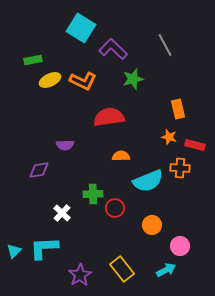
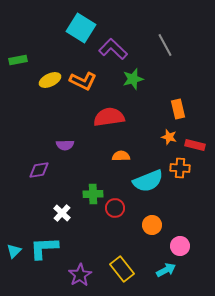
green rectangle: moved 15 px left
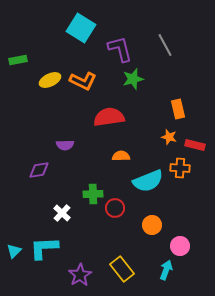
purple L-shape: moved 7 px right; rotated 32 degrees clockwise
cyan arrow: rotated 42 degrees counterclockwise
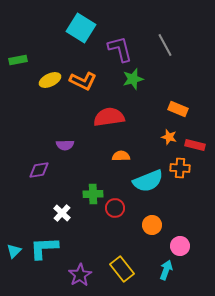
orange rectangle: rotated 54 degrees counterclockwise
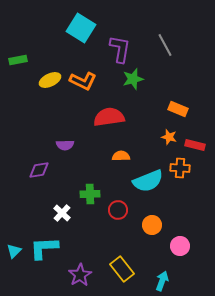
purple L-shape: rotated 24 degrees clockwise
green cross: moved 3 px left
red circle: moved 3 px right, 2 px down
cyan arrow: moved 4 px left, 11 px down
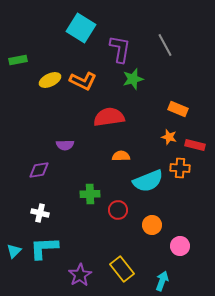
white cross: moved 22 px left; rotated 30 degrees counterclockwise
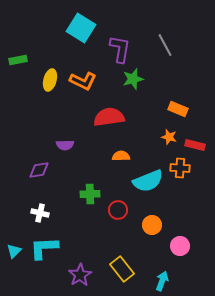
yellow ellipse: rotated 50 degrees counterclockwise
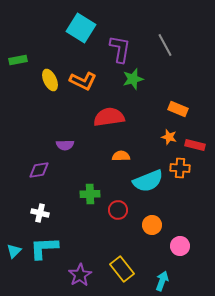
yellow ellipse: rotated 40 degrees counterclockwise
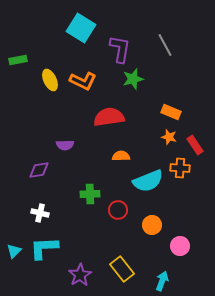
orange rectangle: moved 7 px left, 3 px down
red rectangle: rotated 42 degrees clockwise
